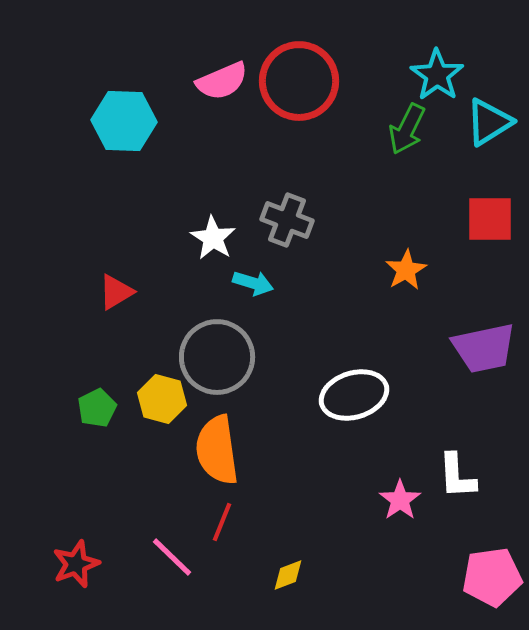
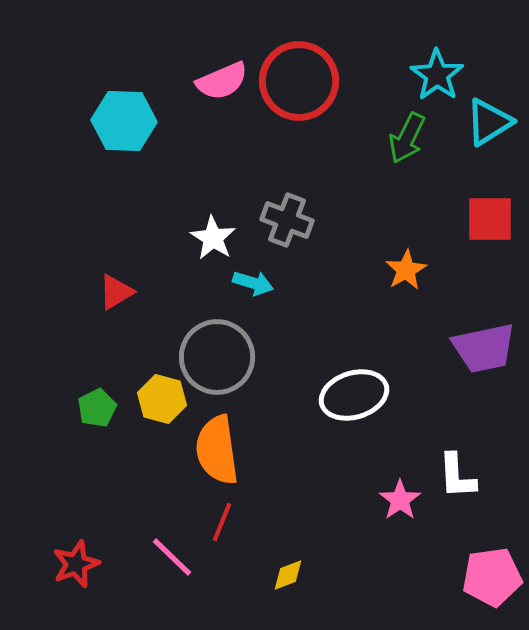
green arrow: moved 9 px down
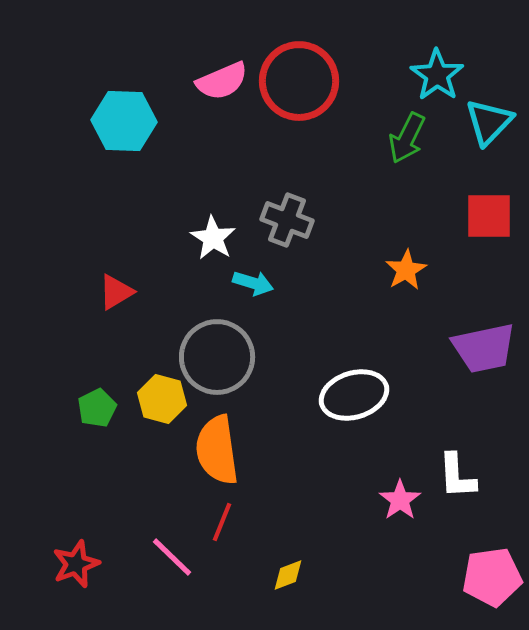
cyan triangle: rotated 14 degrees counterclockwise
red square: moved 1 px left, 3 px up
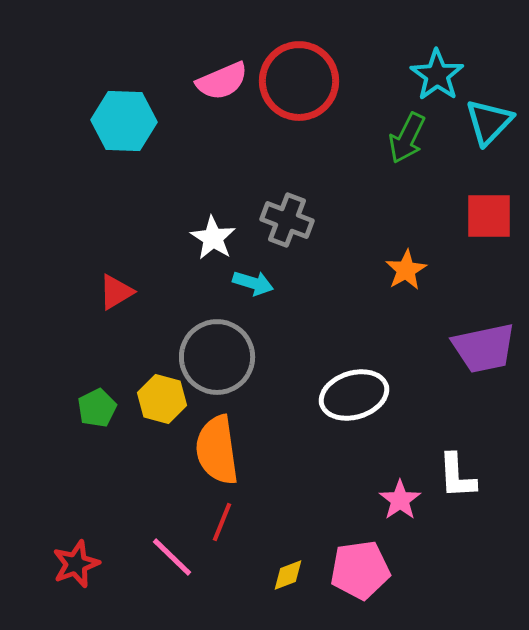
pink pentagon: moved 132 px left, 7 px up
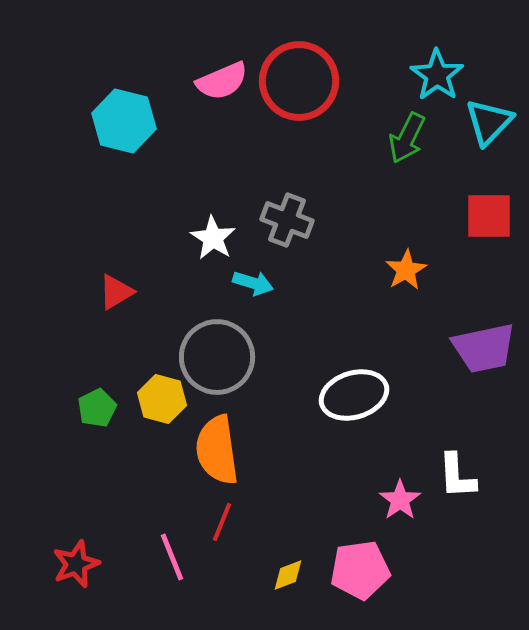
cyan hexagon: rotated 12 degrees clockwise
pink line: rotated 24 degrees clockwise
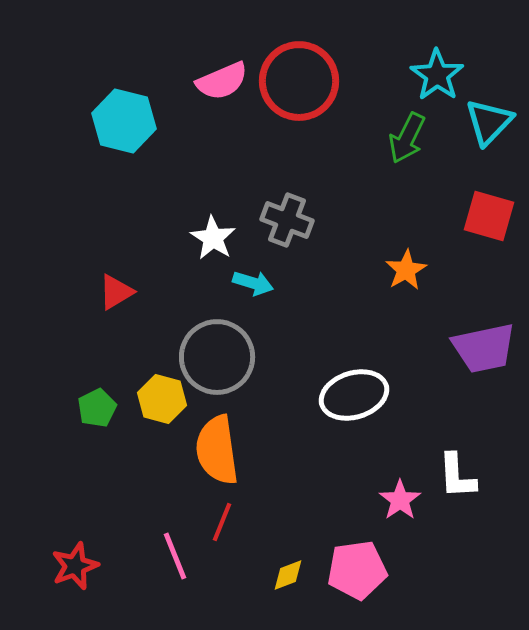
red square: rotated 16 degrees clockwise
pink line: moved 3 px right, 1 px up
red star: moved 1 px left, 2 px down
pink pentagon: moved 3 px left
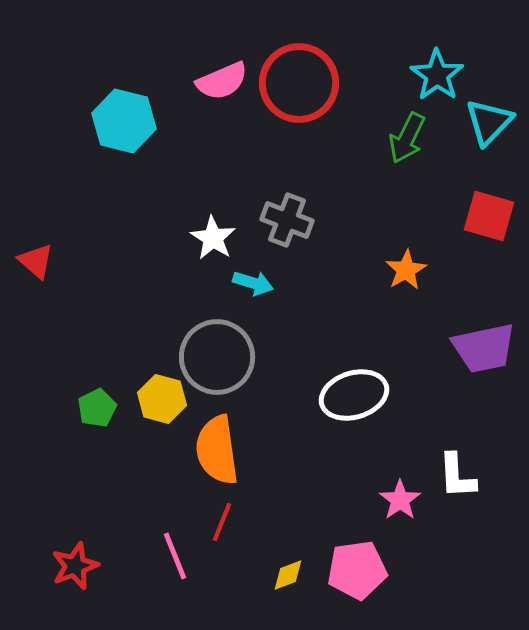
red circle: moved 2 px down
red triangle: moved 80 px left, 31 px up; rotated 48 degrees counterclockwise
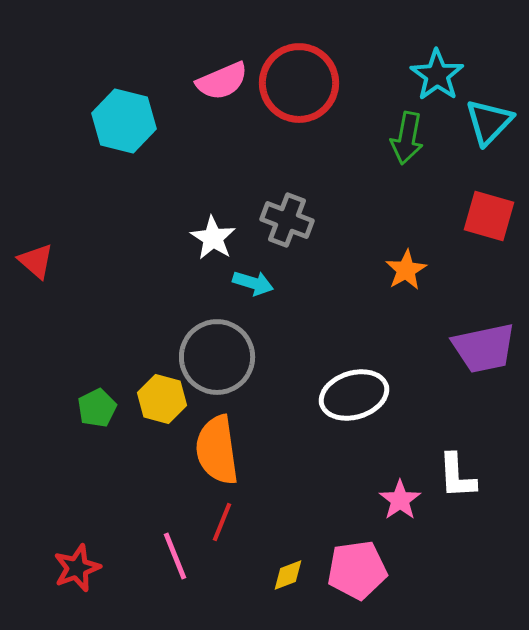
green arrow: rotated 15 degrees counterclockwise
red star: moved 2 px right, 2 px down
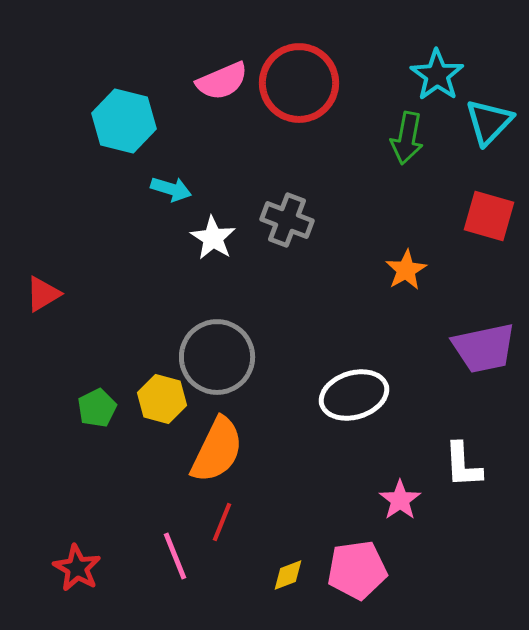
red triangle: moved 7 px right, 33 px down; rotated 48 degrees clockwise
cyan arrow: moved 82 px left, 94 px up
orange semicircle: rotated 146 degrees counterclockwise
white L-shape: moved 6 px right, 11 px up
red star: rotated 21 degrees counterclockwise
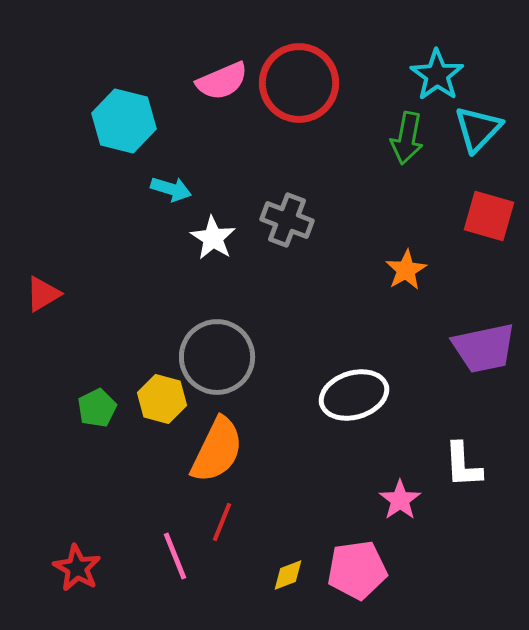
cyan triangle: moved 11 px left, 7 px down
